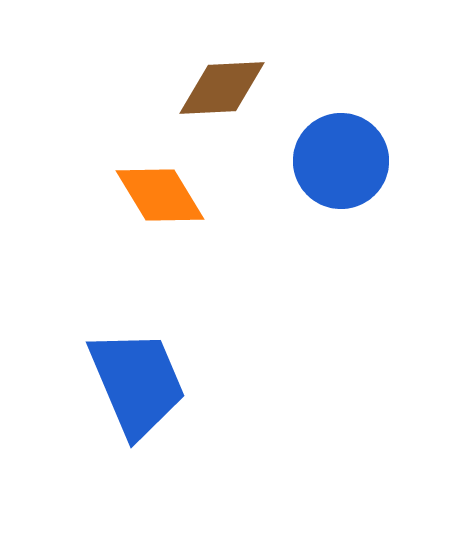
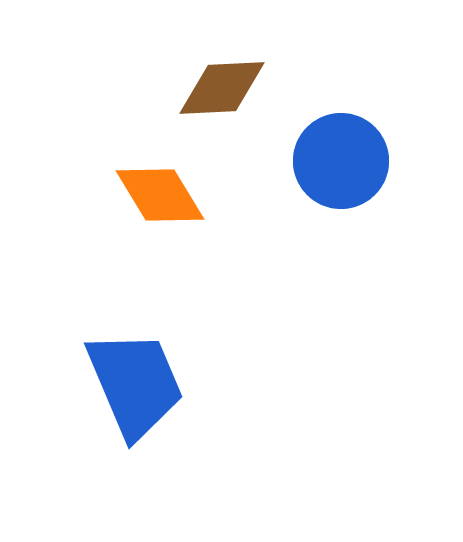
blue trapezoid: moved 2 px left, 1 px down
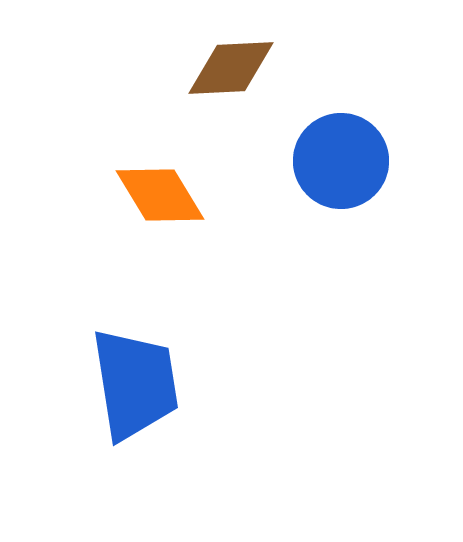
brown diamond: moved 9 px right, 20 px up
blue trapezoid: rotated 14 degrees clockwise
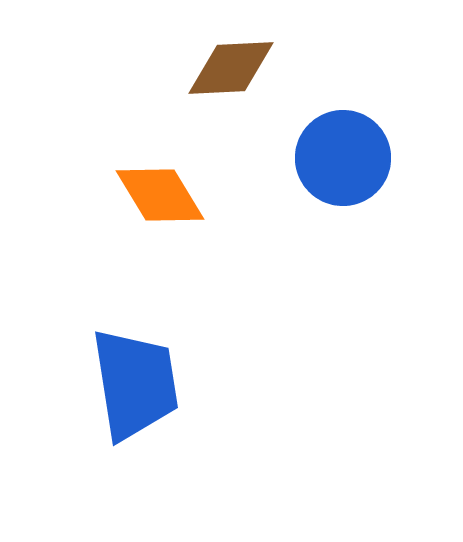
blue circle: moved 2 px right, 3 px up
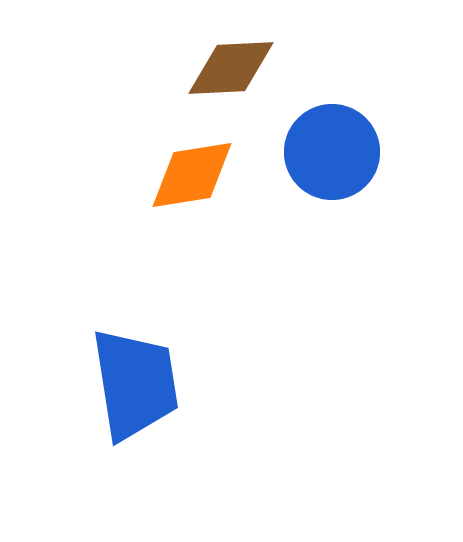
blue circle: moved 11 px left, 6 px up
orange diamond: moved 32 px right, 20 px up; rotated 68 degrees counterclockwise
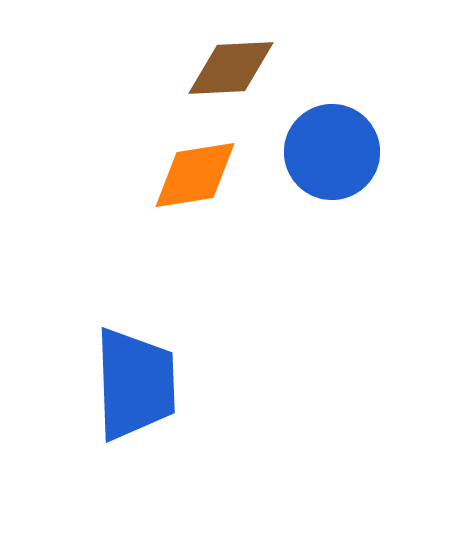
orange diamond: moved 3 px right
blue trapezoid: rotated 7 degrees clockwise
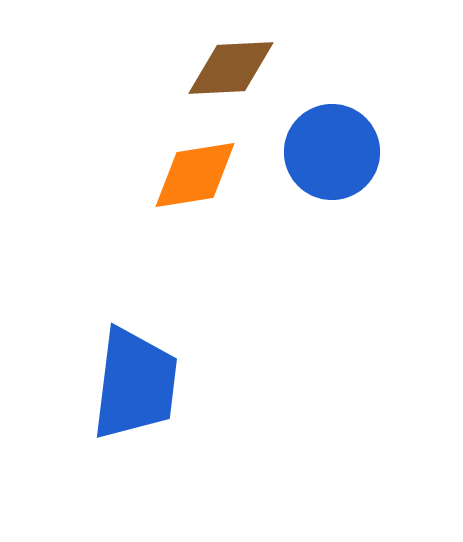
blue trapezoid: rotated 9 degrees clockwise
